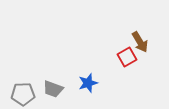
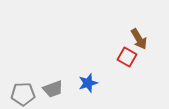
brown arrow: moved 1 px left, 3 px up
red square: rotated 30 degrees counterclockwise
gray trapezoid: rotated 40 degrees counterclockwise
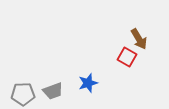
gray trapezoid: moved 2 px down
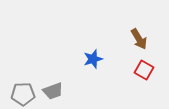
red square: moved 17 px right, 13 px down
blue star: moved 5 px right, 24 px up
